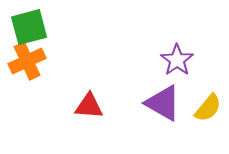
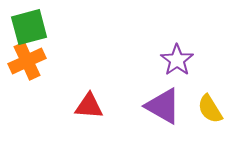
purple triangle: moved 3 px down
yellow semicircle: moved 2 px right, 1 px down; rotated 108 degrees clockwise
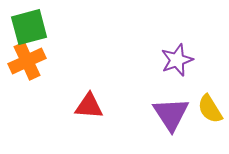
purple star: rotated 16 degrees clockwise
purple triangle: moved 8 px right, 8 px down; rotated 27 degrees clockwise
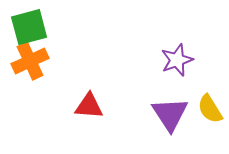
orange cross: moved 3 px right
purple triangle: moved 1 px left
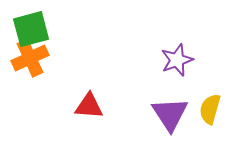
green square: moved 2 px right, 2 px down
orange cross: moved 3 px up
yellow semicircle: rotated 48 degrees clockwise
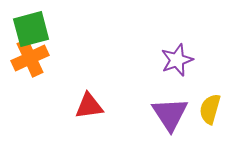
red triangle: rotated 12 degrees counterclockwise
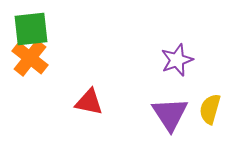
green square: rotated 9 degrees clockwise
orange cross: rotated 27 degrees counterclockwise
red triangle: moved 4 px up; rotated 20 degrees clockwise
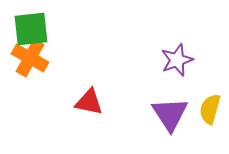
orange cross: rotated 9 degrees counterclockwise
